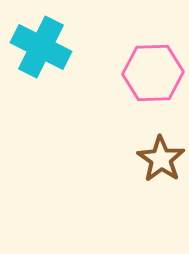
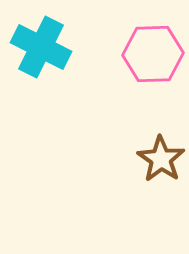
pink hexagon: moved 19 px up
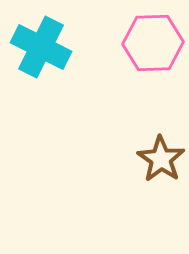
pink hexagon: moved 11 px up
